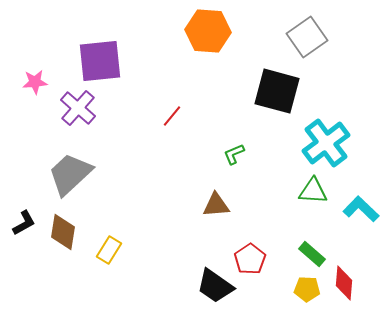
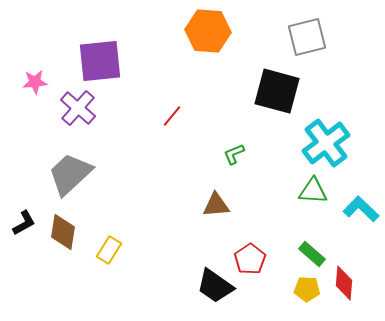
gray square: rotated 21 degrees clockwise
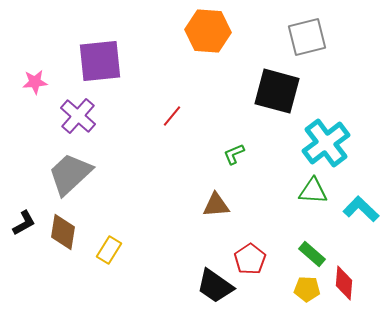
purple cross: moved 8 px down
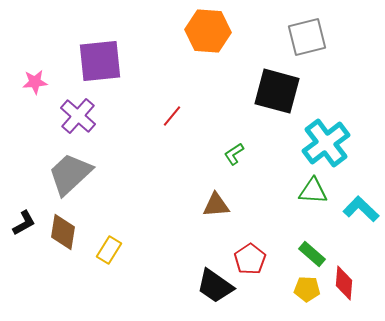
green L-shape: rotated 10 degrees counterclockwise
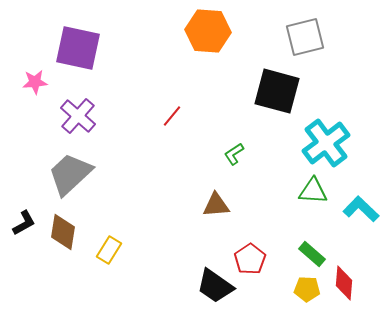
gray square: moved 2 px left
purple square: moved 22 px left, 13 px up; rotated 18 degrees clockwise
